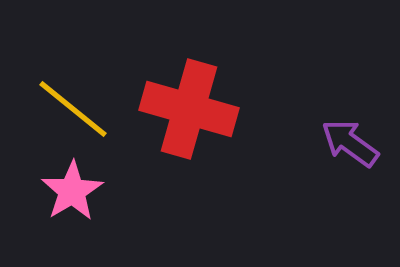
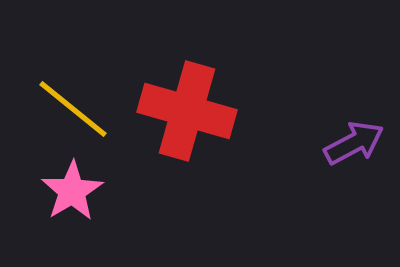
red cross: moved 2 px left, 2 px down
purple arrow: moved 4 px right; rotated 116 degrees clockwise
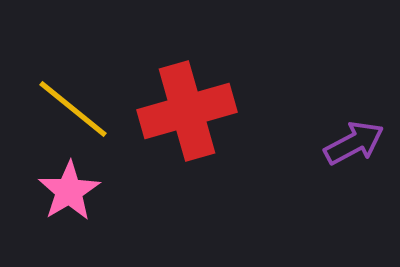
red cross: rotated 32 degrees counterclockwise
pink star: moved 3 px left
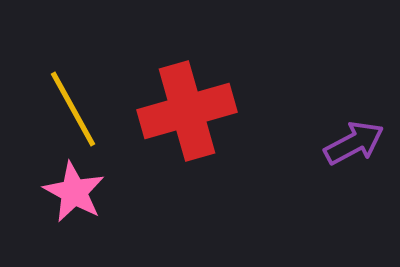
yellow line: rotated 22 degrees clockwise
pink star: moved 5 px right, 1 px down; rotated 12 degrees counterclockwise
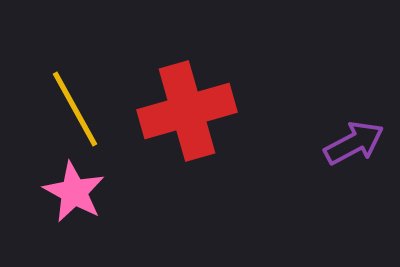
yellow line: moved 2 px right
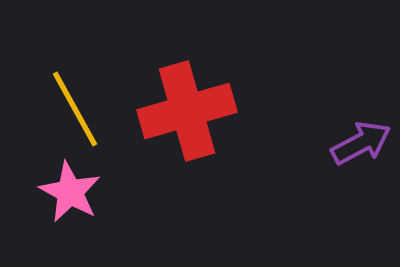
purple arrow: moved 7 px right
pink star: moved 4 px left
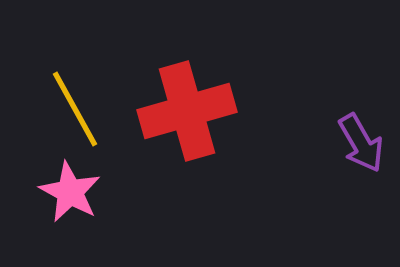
purple arrow: rotated 88 degrees clockwise
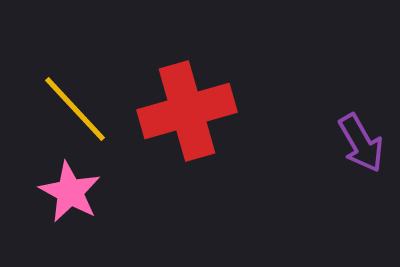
yellow line: rotated 14 degrees counterclockwise
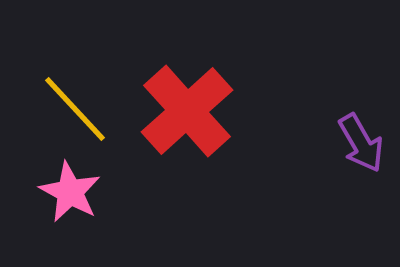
red cross: rotated 26 degrees counterclockwise
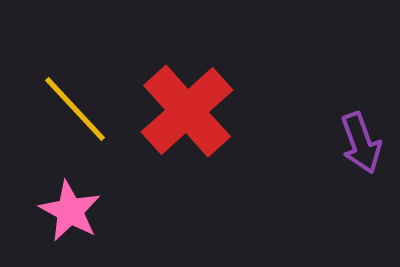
purple arrow: rotated 10 degrees clockwise
pink star: moved 19 px down
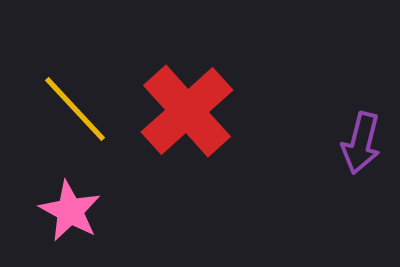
purple arrow: rotated 34 degrees clockwise
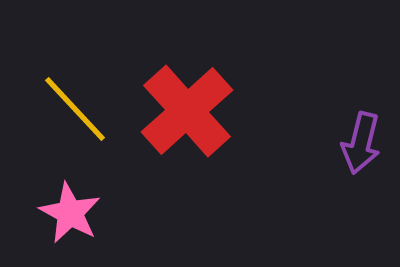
pink star: moved 2 px down
